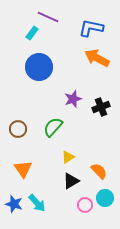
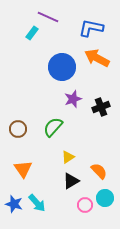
blue circle: moved 23 px right
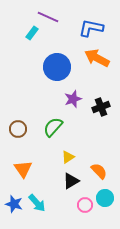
blue circle: moved 5 px left
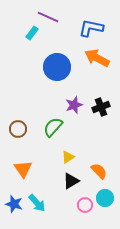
purple star: moved 1 px right, 6 px down
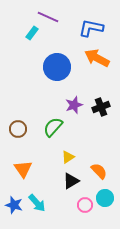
blue star: moved 1 px down
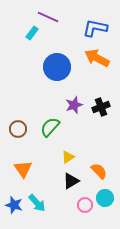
blue L-shape: moved 4 px right
green semicircle: moved 3 px left
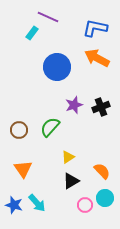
brown circle: moved 1 px right, 1 px down
orange semicircle: moved 3 px right
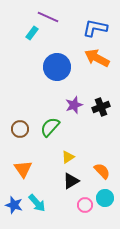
brown circle: moved 1 px right, 1 px up
